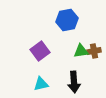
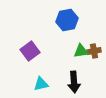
purple square: moved 10 px left
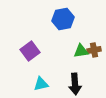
blue hexagon: moved 4 px left, 1 px up
brown cross: moved 1 px up
black arrow: moved 1 px right, 2 px down
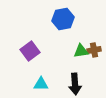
cyan triangle: rotated 14 degrees clockwise
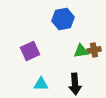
purple square: rotated 12 degrees clockwise
